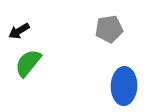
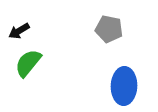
gray pentagon: rotated 20 degrees clockwise
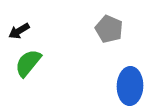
gray pentagon: rotated 12 degrees clockwise
blue ellipse: moved 6 px right
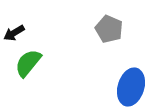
black arrow: moved 5 px left, 2 px down
blue ellipse: moved 1 px right, 1 px down; rotated 15 degrees clockwise
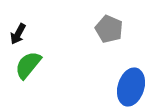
black arrow: moved 4 px right, 1 px down; rotated 30 degrees counterclockwise
green semicircle: moved 2 px down
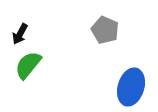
gray pentagon: moved 4 px left, 1 px down
black arrow: moved 2 px right
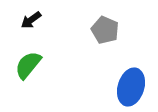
black arrow: moved 11 px right, 14 px up; rotated 25 degrees clockwise
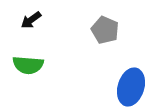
green semicircle: rotated 124 degrees counterclockwise
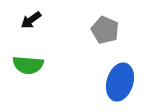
blue ellipse: moved 11 px left, 5 px up
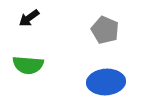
black arrow: moved 2 px left, 2 px up
blue ellipse: moved 14 px left; rotated 69 degrees clockwise
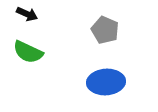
black arrow: moved 2 px left, 4 px up; rotated 120 degrees counterclockwise
green semicircle: moved 13 px up; rotated 20 degrees clockwise
